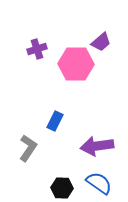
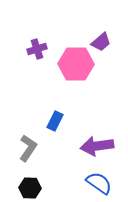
black hexagon: moved 32 px left
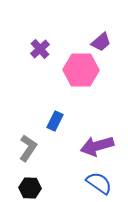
purple cross: moved 3 px right; rotated 24 degrees counterclockwise
pink hexagon: moved 5 px right, 6 px down
purple arrow: rotated 8 degrees counterclockwise
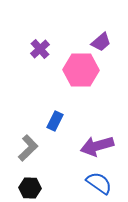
gray L-shape: rotated 12 degrees clockwise
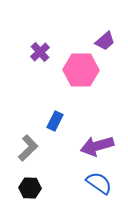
purple trapezoid: moved 4 px right, 1 px up
purple cross: moved 3 px down
